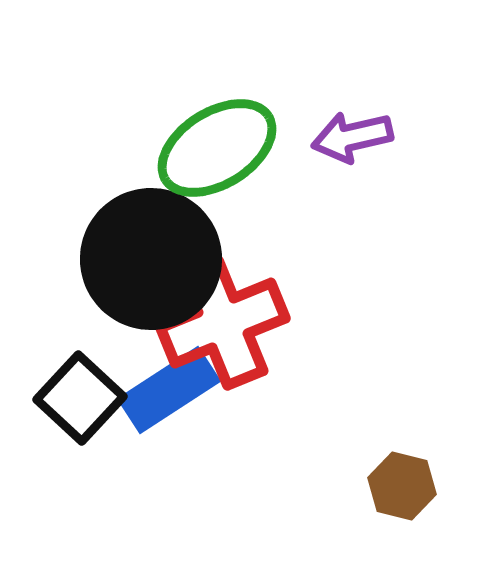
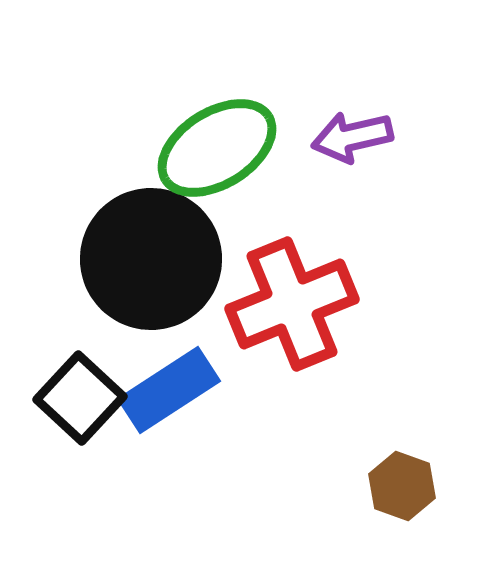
red cross: moved 69 px right, 19 px up
brown hexagon: rotated 6 degrees clockwise
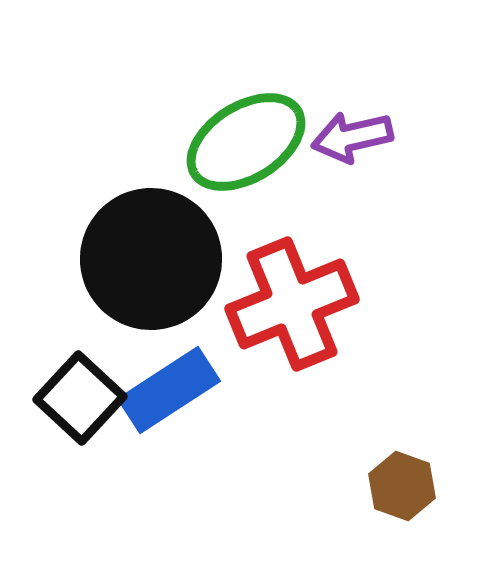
green ellipse: moved 29 px right, 6 px up
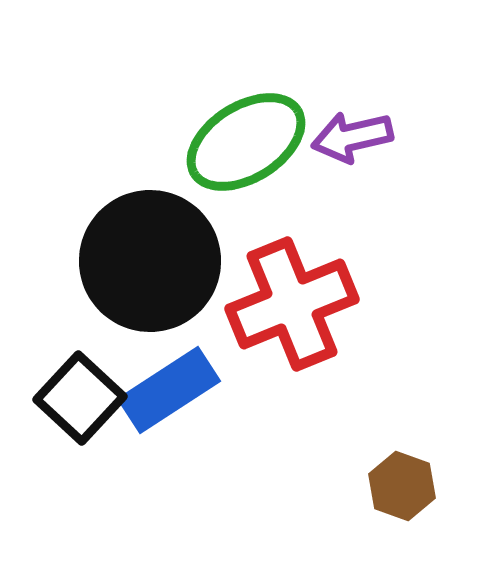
black circle: moved 1 px left, 2 px down
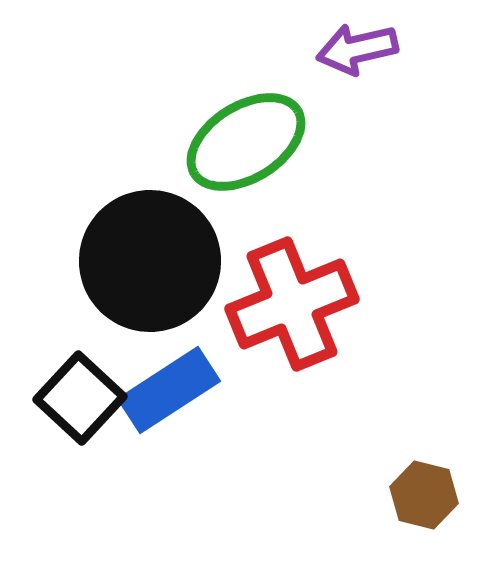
purple arrow: moved 5 px right, 88 px up
brown hexagon: moved 22 px right, 9 px down; rotated 6 degrees counterclockwise
